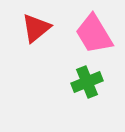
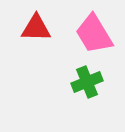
red triangle: rotated 40 degrees clockwise
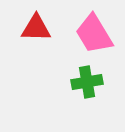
green cross: rotated 12 degrees clockwise
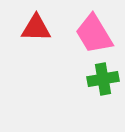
green cross: moved 16 px right, 3 px up
